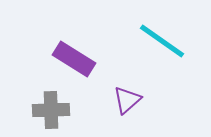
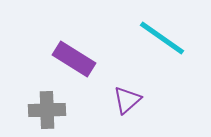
cyan line: moved 3 px up
gray cross: moved 4 px left
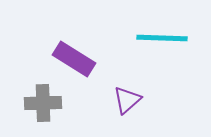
cyan line: rotated 33 degrees counterclockwise
gray cross: moved 4 px left, 7 px up
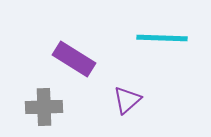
gray cross: moved 1 px right, 4 px down
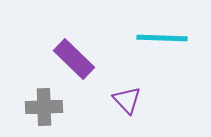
purple rectangle: rotated 12 degrees clockwise
purple triangle: rotated 32 degrees counterclockwise
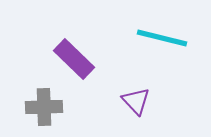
cyan line: rotated 12 degrees clockwise
purple triangle: moved 9 px right, 1 px down
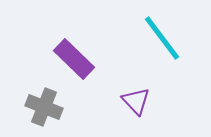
cyan line: rotated 39 degrees clockwise
gray cross: rotated 24 degrees clockwise
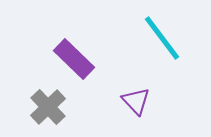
gray cross: moved 4 px right; rotated 24 degrees clockwise
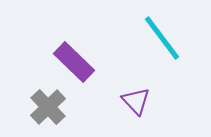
purple rectangle: moved 3 px down
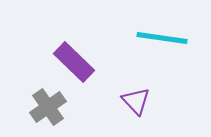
cyan line: rotated 45 degrees counterclockwise
gray cross: rotated 9 degrees clockwise
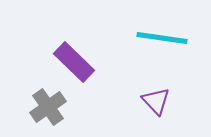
purple triangle: moved 20 px right
